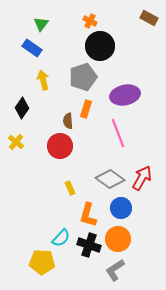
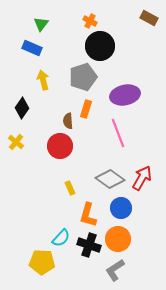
blue rectangle: rotated 12 degrees counterclockwise
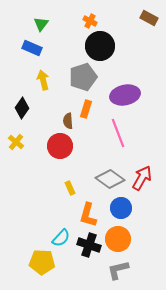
gray L-shape: moved 3 px right; rotated 20 degrees clockwise
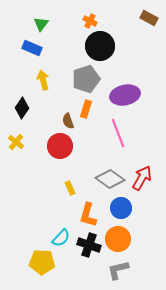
gray pentagon: moved 3 px right, 2 px down
brown semicircle: rotated 14 degrees counterclockwise
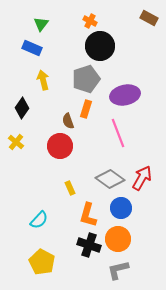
cyan semicircle: moved 22 px left, 18 px up
yellow pentagon: rotated 25 degrees clockwise
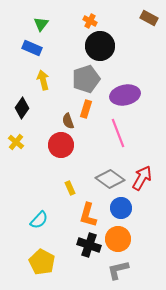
red circle: moved 1 px right, 1 px up
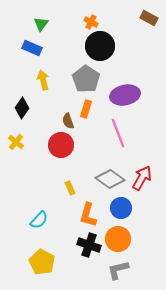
orange cross: moved 1 px right, 1 px down
gray pentagon: rotated 20 degrees counterclockwise
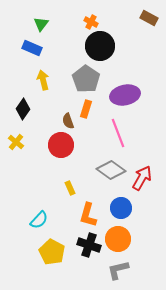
black diamond: moved 1 px right, 1 px down
gray diamond: moved 1 px right, 9 px up
yellow pentagon: moved 10 px right, 10 px up
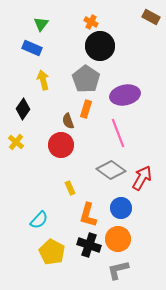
brown rectangle: moved 2 px right, 1 px up
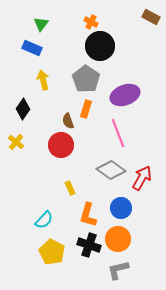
purple ellipse: rotated 8 degrees counterclockwise
cyan semicircle: moved 5 px right
